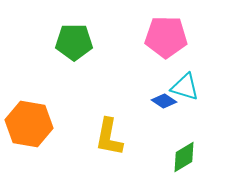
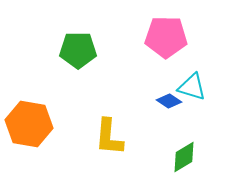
green pentagon: moved 4 px right, 8 px down
cyan triangle: moved 7 px right
blue diamond: moved 5 px right
yellow L-shape: rotated 6 degrees counterclockwise
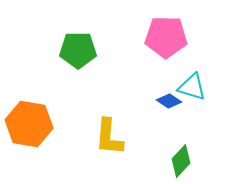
green diamond: moved 3 px left, 4 px down; rotated 16 degrees counterclockwise
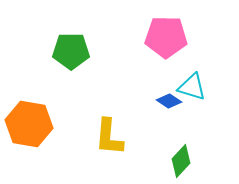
green pentagon: moved 7 px left, 1 px down
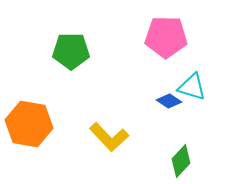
yellow L-shape: rotated 48 degrees counterclockwise
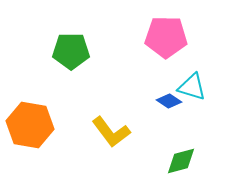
orange hexagon: moved 1 px right, 1 px down
yellow L-shape: moved 2 px right, 5 px up; rotated 6 degrees clockwise
green diamond: rotated 32 degrees clockwise
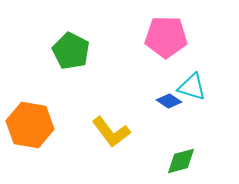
green pentagon: rotated 27 degrees clockwise
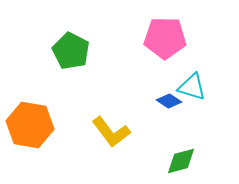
pink pentagon: moved 1 px left, 1 px down
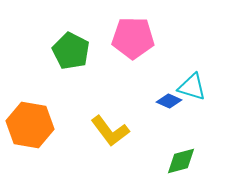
pink pentagon: moved 32 px left
blue diamond: rotated 10 degrees counterclockwise
yellow L-shape: moved 1 px left, 1 px up
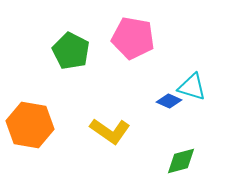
pink pentagon: rotated 9 degrees clockwise
yellow L-shape: rotated 18 degrees counterclockwise
